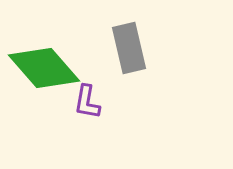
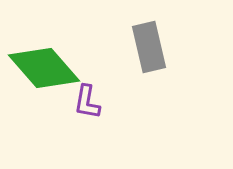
gray rectangle: moved 20 px right, 1 px up
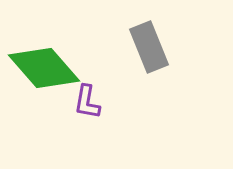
gray rectangle: rotated 9 degrees counterclockwise
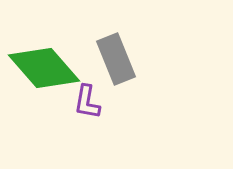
gray rectangle: moved 33 px left, 12 px down
